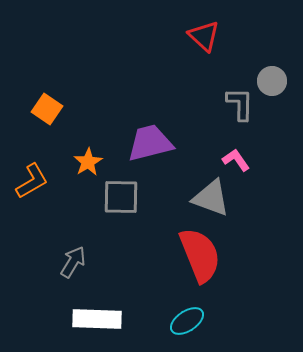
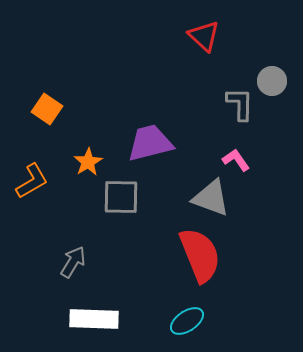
white rectangle: moved 3 px left
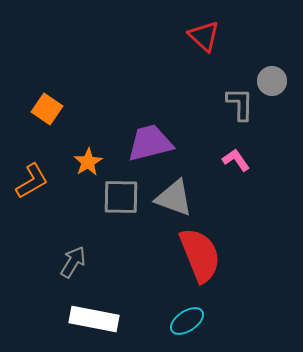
gray triangle: moved 37 px left
white rectangle: rotated 9 degrees clockwise
